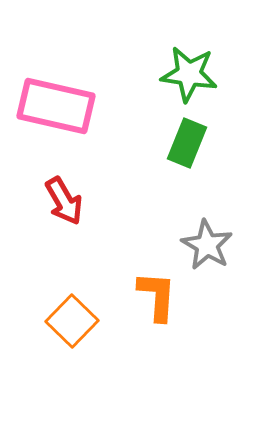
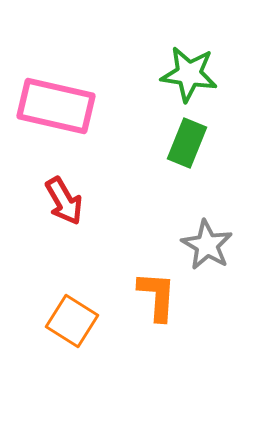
orange square: rotated 12 degrees counterclockwise
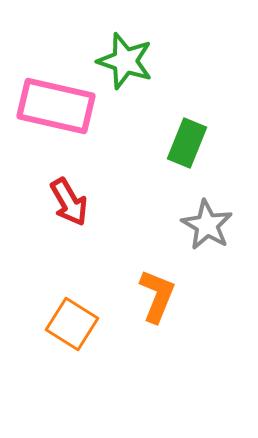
green star: moved 64 px left, 13 px up; rotated 10 degrees clockwise
red arrow: moved 5 px right, 1 px down
gray star: moved 20 px up
orange L-shape: rotated 18 degrees clockwise
orange square: moved 3 px down
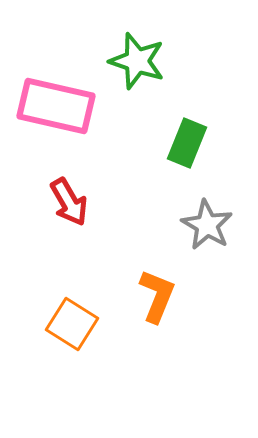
green star: moved 12 px right
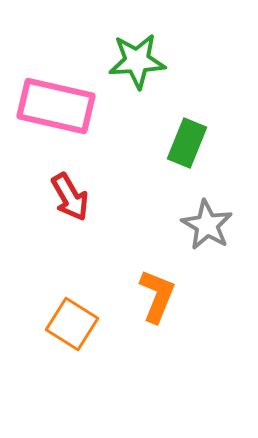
green star: rotated 22 degrees counterclockwise
red arrow: moved 1 px right, 5 px up
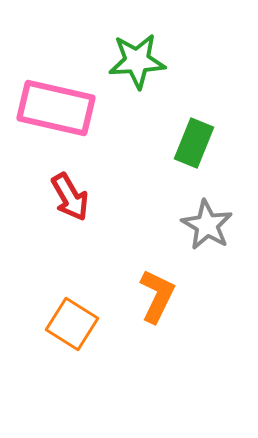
pink rectangle: moved 2 px down
green rectangle: moved 7 px right
orange L-shape: rotated 4 degrees clockwise
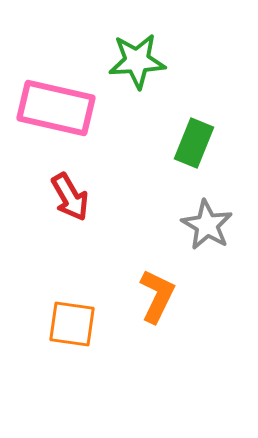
orange square: rotated 24 degrees counterclockwise
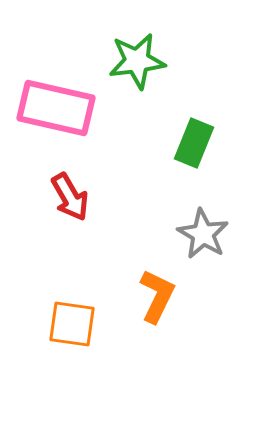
green star: rotated 4 degrees counterclockwise
gray star: moved 4 px left, 9 px down
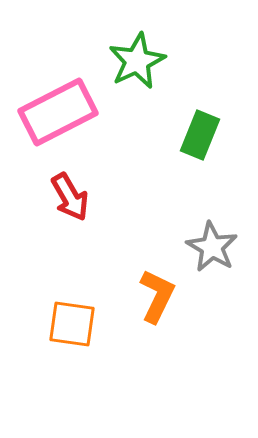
green star: rotated 18 degrees counterclockwise
pink rectangle: moved 2 px right, 4 px down; rotated 40 degrees counterclockwise
green rectangle: moved 6 px right, 8 px up
gray star: moved 9 px right, 13 px down
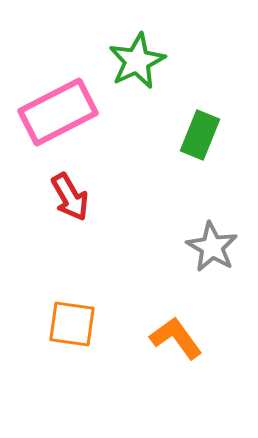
orange L-shape: moved 19 px right, 42 px down; rotated 62 degrees counterclockwise
